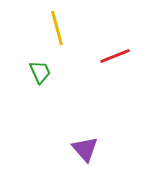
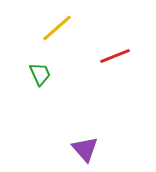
yellow line: rotated 64 degrees clockwise
green trapezoid: moved 2 px down
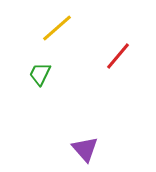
red line: moved 3 px right; rotated 28 degrees counterclockwise
green trapezoid: rotated 130 degrees counterclockwise
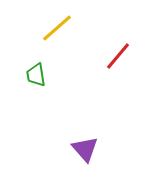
green trapezoid: moved 4 px left, 1 px down; rotated 35 degrees counterclockwise
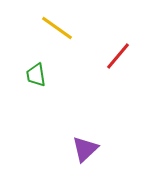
yellow line: rotated 76 degrees clockwise
purple triangle: rotated 28 degrees clockwise
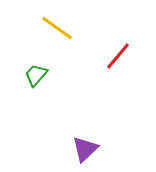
green trapezoid: rotated 50 degrees clockwise
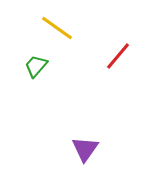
green trapezoid: moved 9 px up
purple triangle: rotated 12 degrees counterclockwise
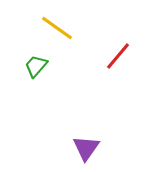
purple triangle: moved 1 px right, 1 px up
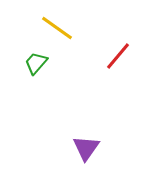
green trapezoid: moved 3 px up
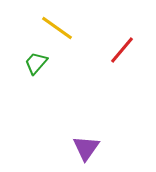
red line: moved 4 px right, 6 px up
